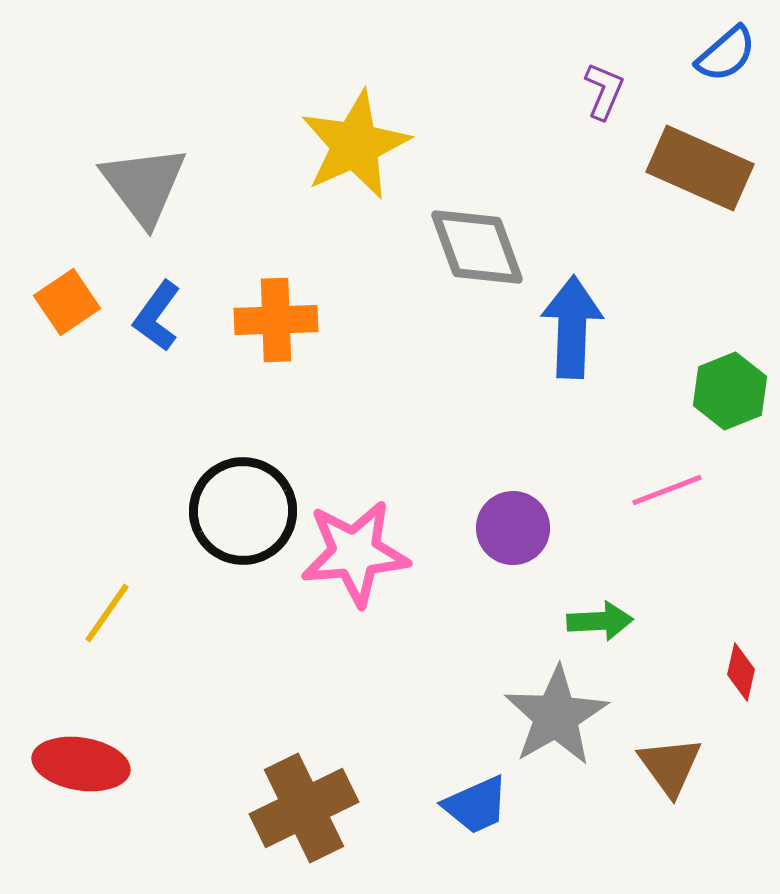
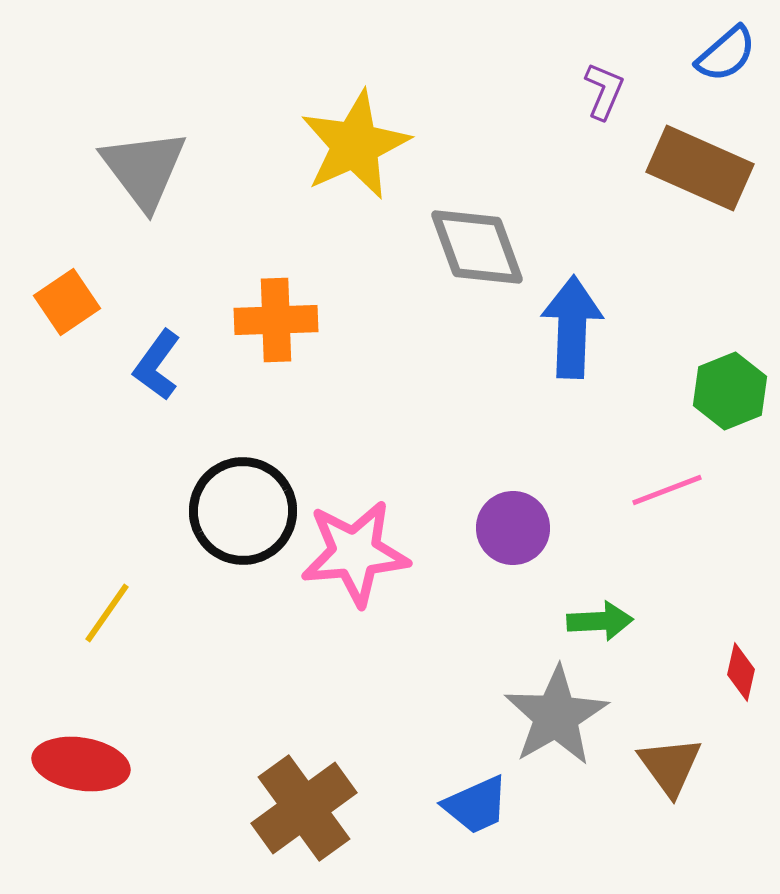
gray triangle: moved 16 px up
blue L-shape: moved 49 px down
brown cross: rotated 10 degrees counterclockwise
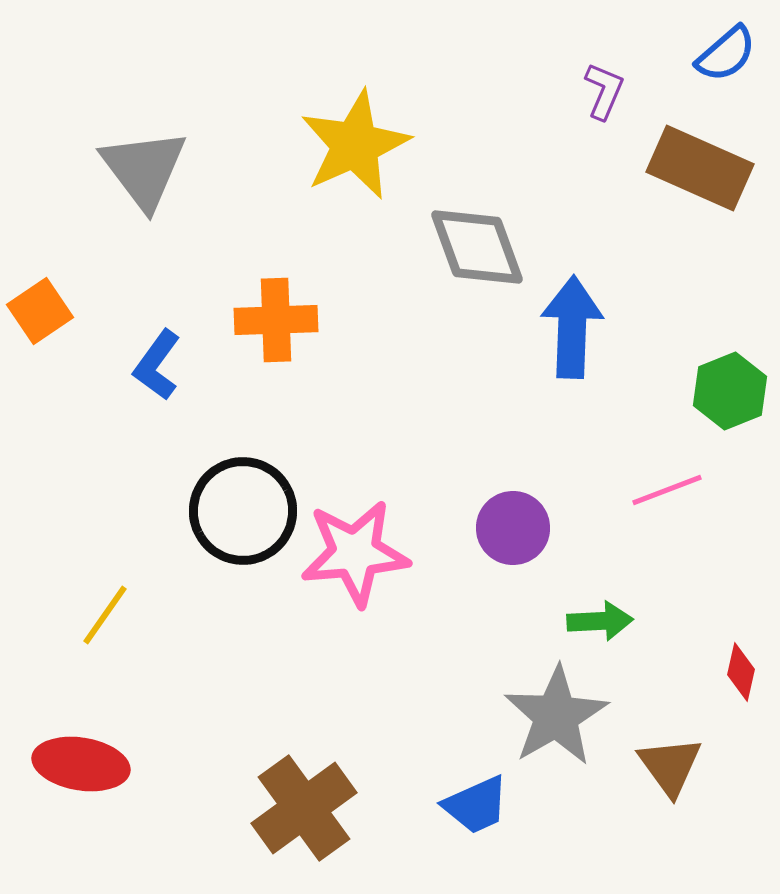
orange square: moved 27 px left, 9 px down
yellow line: moved 2 px left, 2 px down
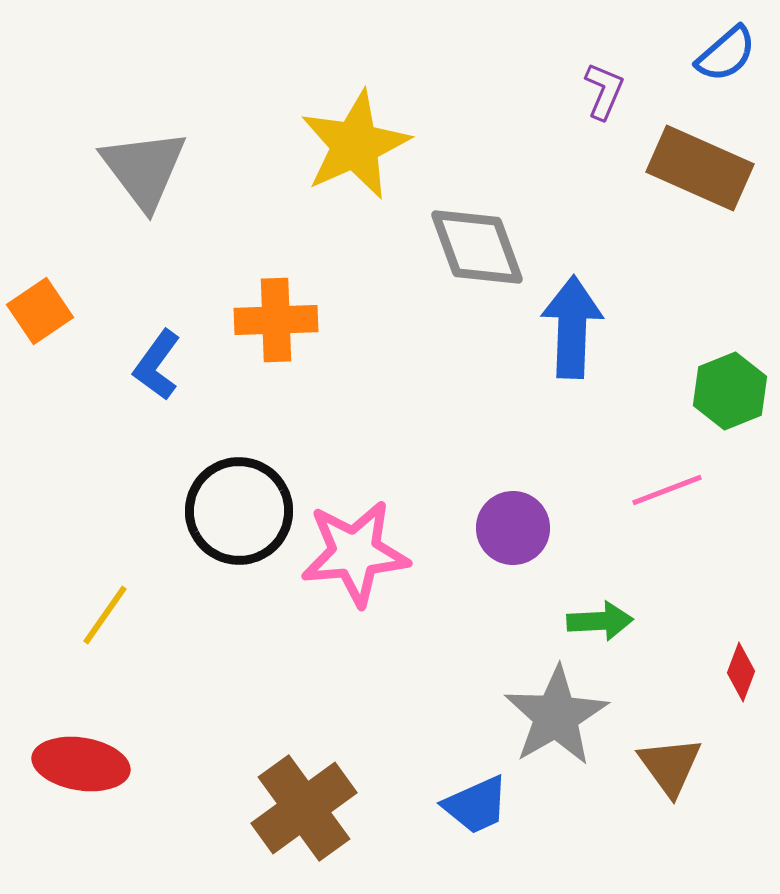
black circle: moved 4 px left
red diamond: rotated 8 degrees clockwise
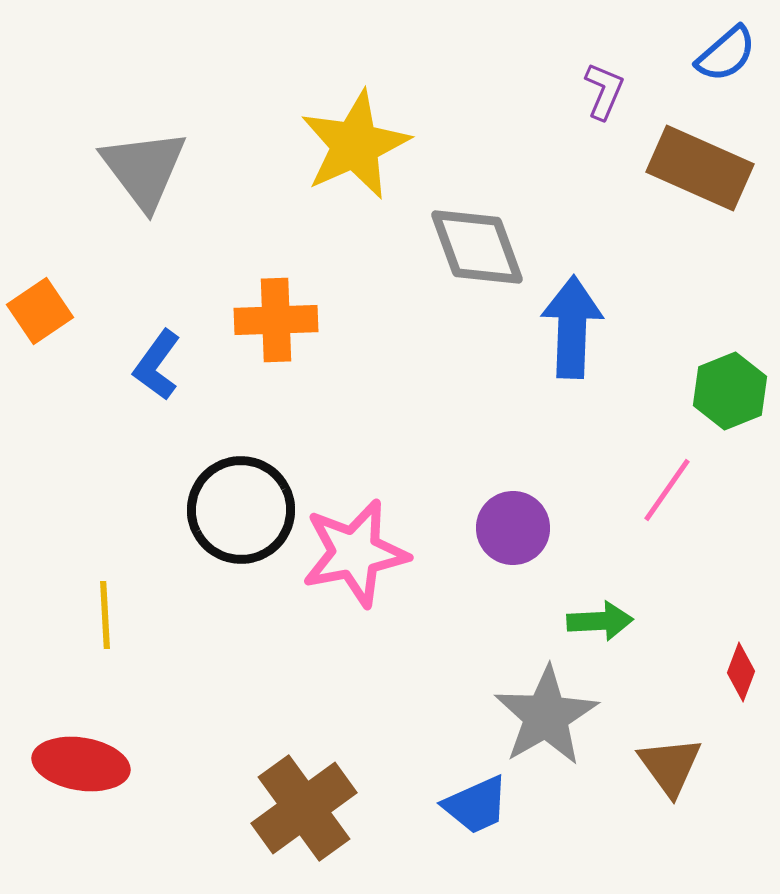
pink line: rotated 34 degrees counterclockwise
black circle: moved 2 px right, 1 px up
pink star: rotated 6 degrees counterclockwise
yellow line: rotated 38 degrees counterclockwise
gray star: moved 10 px left
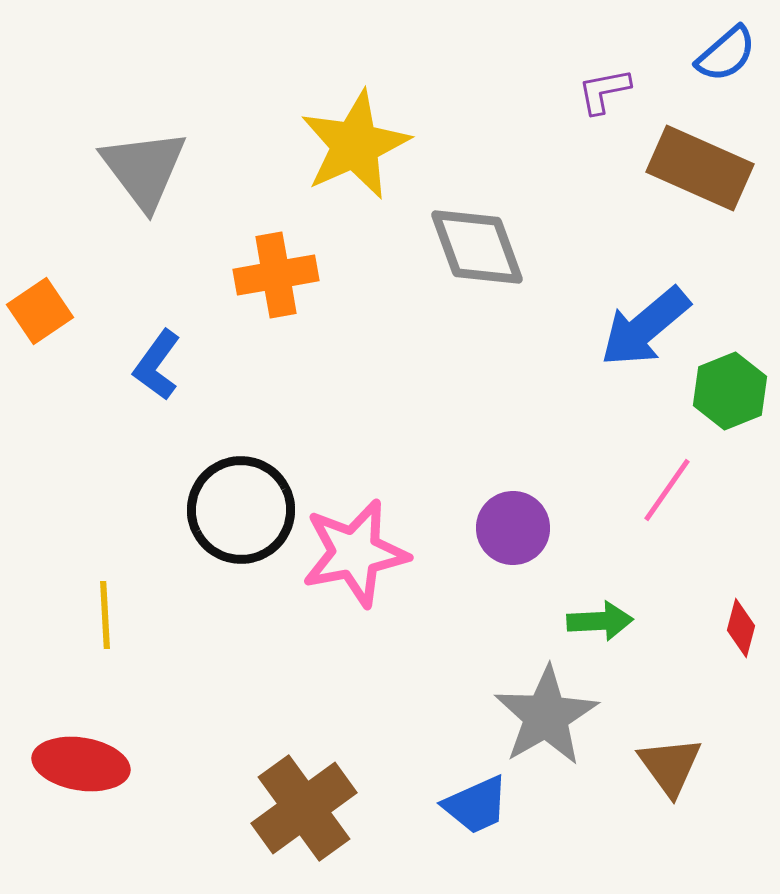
purple L-shape: rotated 124 degrees counterclockwise
orange cross: moved 45 px up; rotated 8 degrees counterclockwise
blue arrow: moved 73 px right; rotated 132 degrees counterclockwise
red diamond: moved 44 px up; rotated 6 degrees counterclockwise
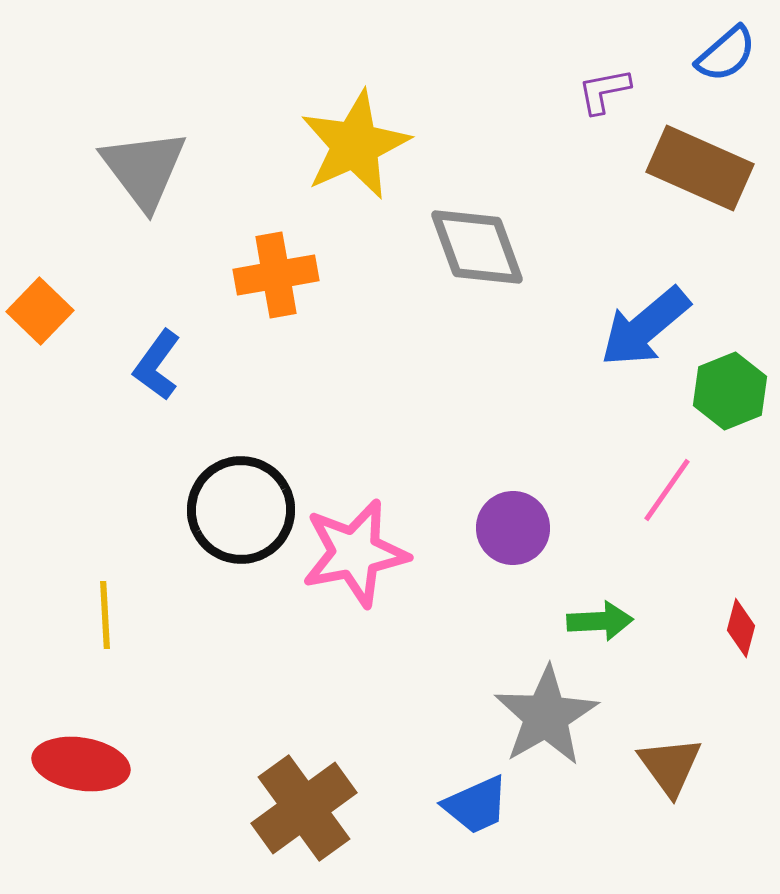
orange square: rotated 12 degrees counterclockwise
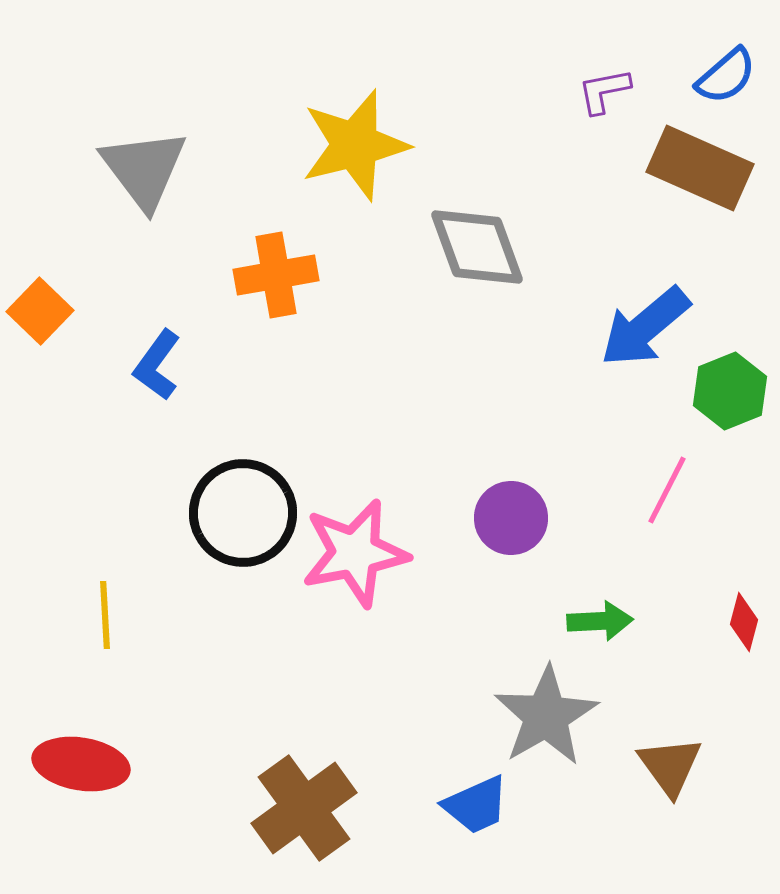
blue semicircle: moved 22 px down
yellow star: rotated 10 degrees clockwise
pink line: rotated 8 degrees counterclockwise
black circle: moved 2 px right, 3 px down
purple circle: moved 2 px left, 10 px up
red diamond: moved 3 px right, 6 px up
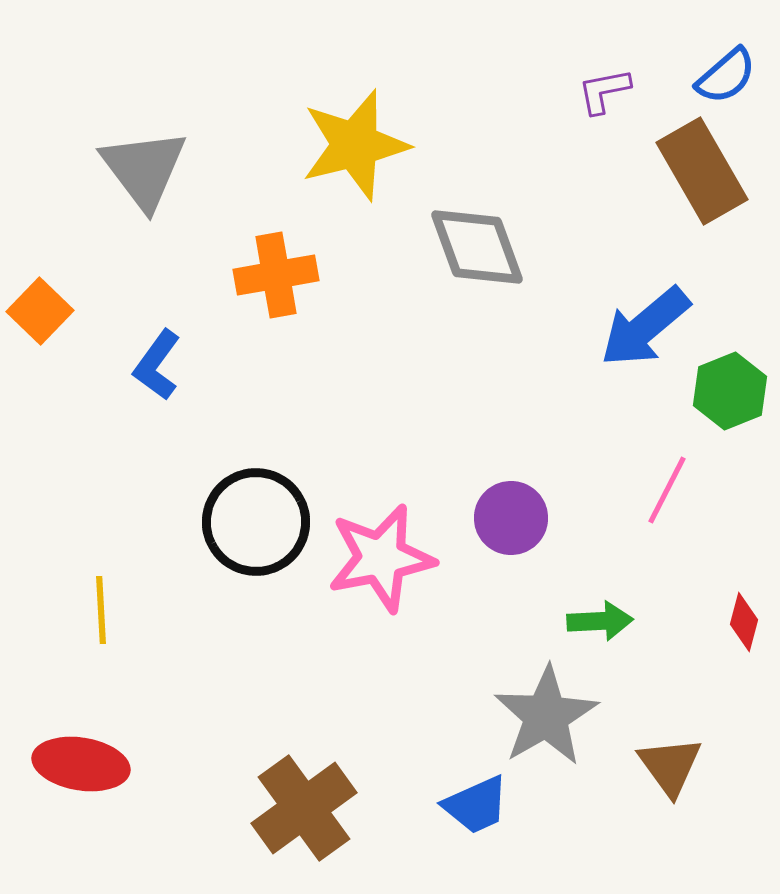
brown rectangle: moved 2 px right, 3 px down; rotated 36 degrees clockwise
black circle: moved 13 px right, 9 px down
pink star: moved 26 px right, 5 px down
yellow line: moved 4 px left, 5 px up
